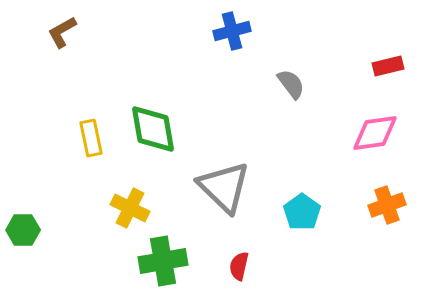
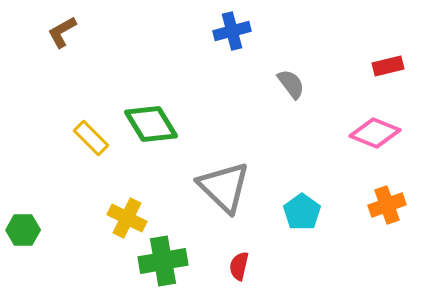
green diamond: moved 2 px left, 5 px up; rotated 22 degrees counterclockwise
pink diamond: rotated 30 degrees clockwise
yellow rectangle: rotated 33 degrees counterclockwise
yellow cross: moved 3 px left, 10 px down
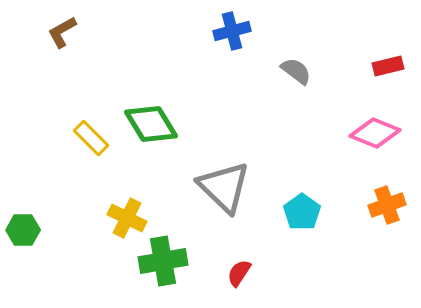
gray semicircle: moved 5 px right, 13 px up; rotated 16 degrees counterclockwise
red semicircle: moved 7 px down; rotated 20 degrees clockwise
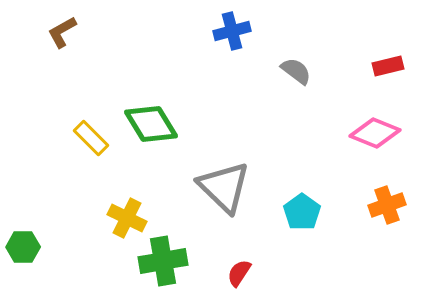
green hexagon: moved 17 px down
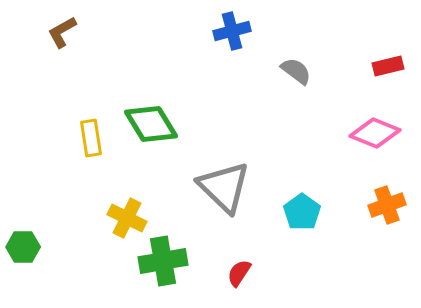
yellow rectangle: rotated 36 degrees clockwise
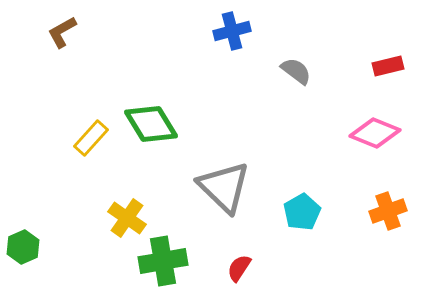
yellow rectangle: rotated 51 degrees clockwise
orange cross: moved 1 px right, 6 px down
cyan pentagon: rotated 6 degrees clockwise
yellow cross: rotated 9 degrees clockwise
green hexagon: rotated 24 degrees counterclockwise
red semicircle: moved 5 px up
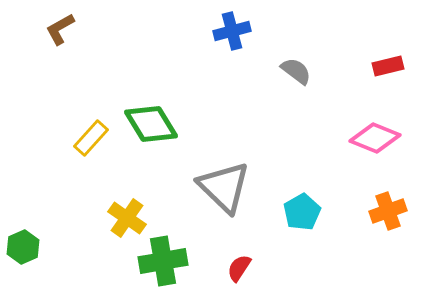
brown L-shape: moved 2 px left, 3 px up
pink diamond: moved 5 px down
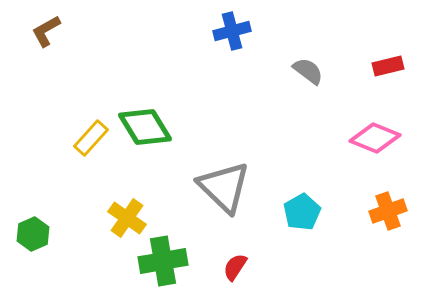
brown L-shape: moved 14 px left, 2 px down
gray semicircle: moved 12 px right
green diamond: moved 6 px left, 3 px down
green hexagon: moved 10 px right, 13 px up
red semicircle: moved 4 px left, 1 px up
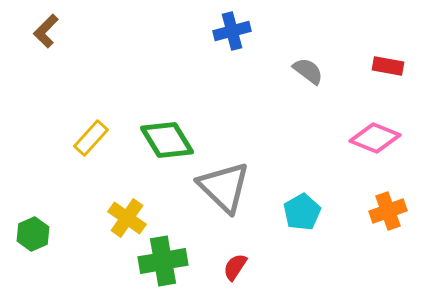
brown L-shape: rotated 16 degrees counterclockwise
red rectangle: rotated 24 degrees clockwise
green diamond: moved 22 px right, 13 px down
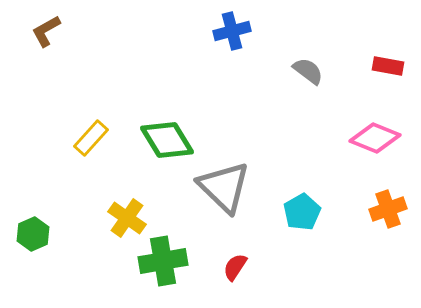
brown L-shape: rotated 16 degrees clockwise
orange cross: moved 2 px up
